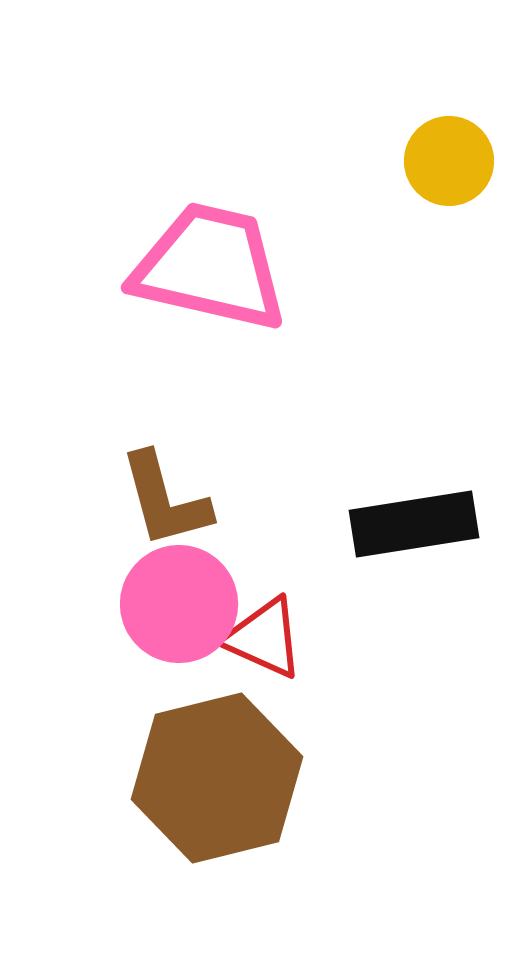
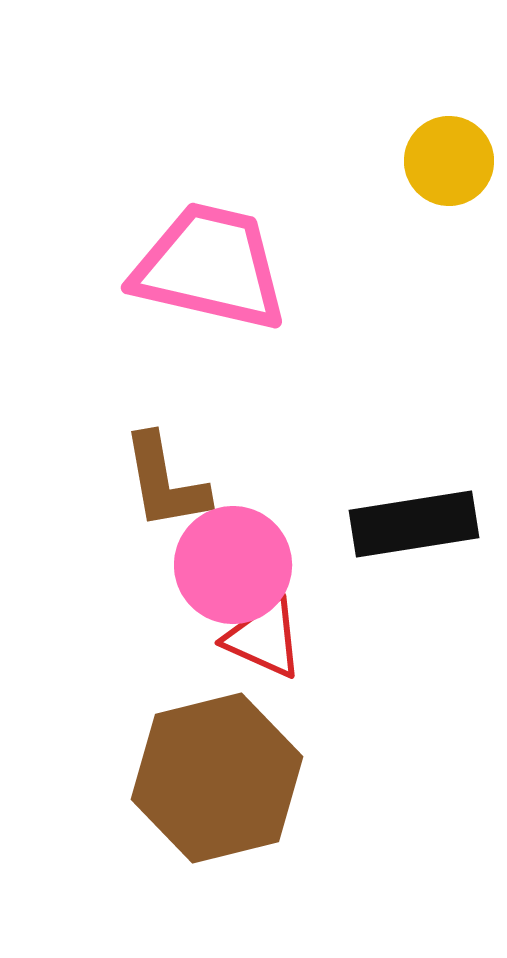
brown L-shape: moved 18 px up; rotated 5 degrees clockwise
pink circle: moved 54 px right, 39 px up
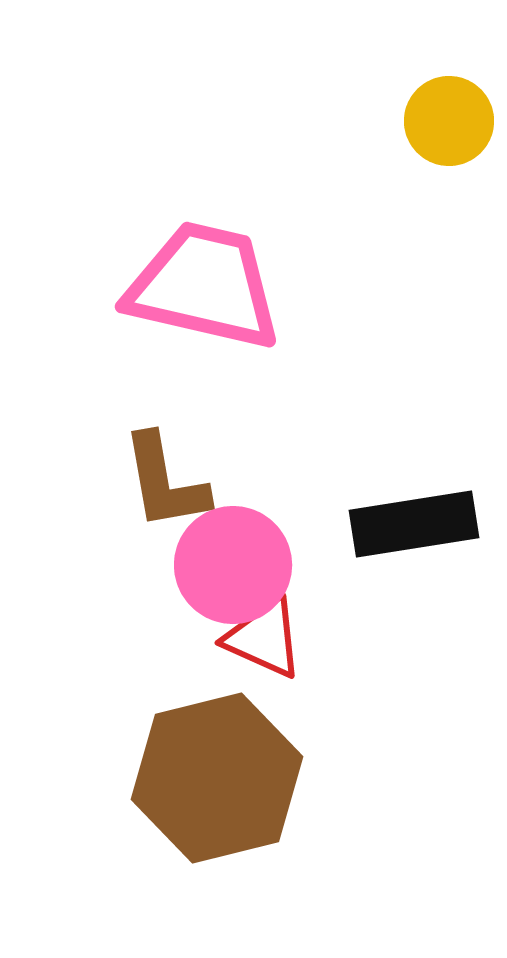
yellow circle: moved 40 px up
pink trapezoid: moved 6 px left, 19 px down
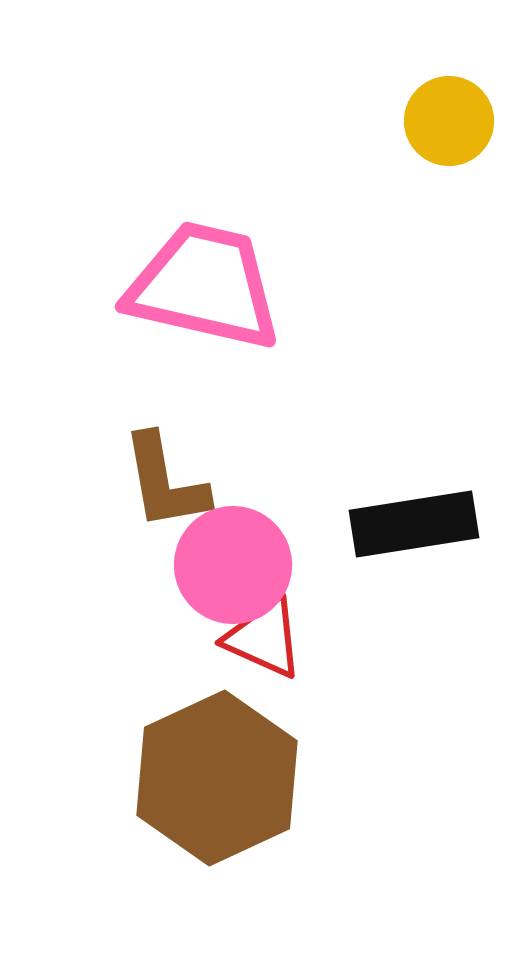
brown hexagon: rotated 11 degrees counterclockwise
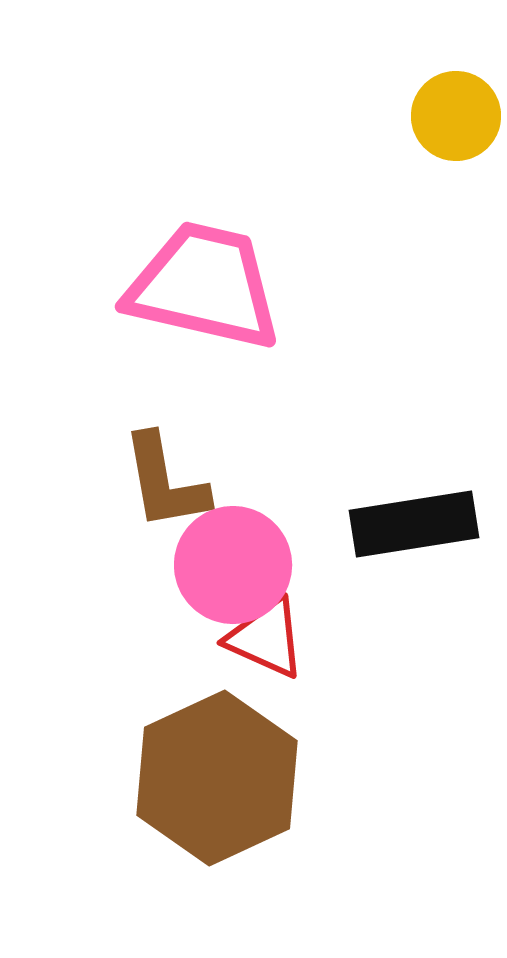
yellow circle: moved 7 px right, 5 px up
red triangle: moved 2 px right
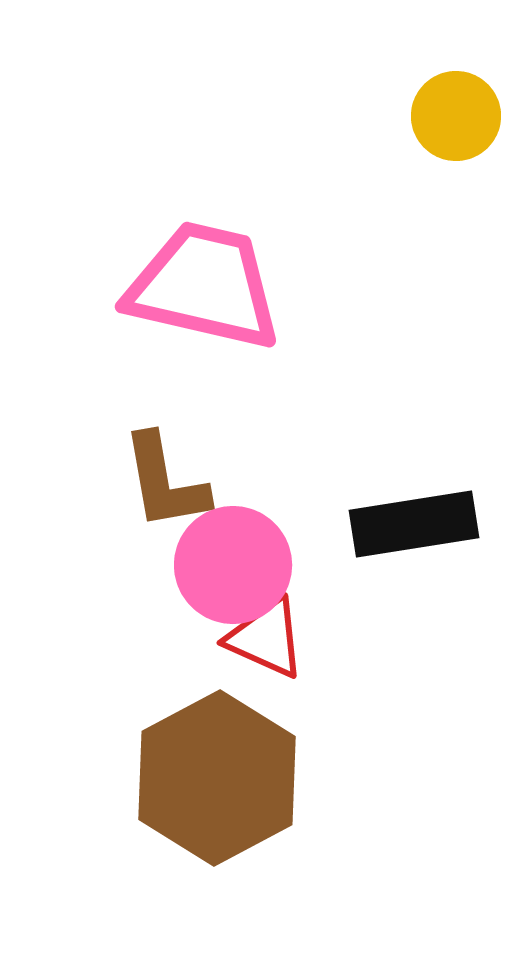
brown hexagon: rotated 3 degrees counterclockwise
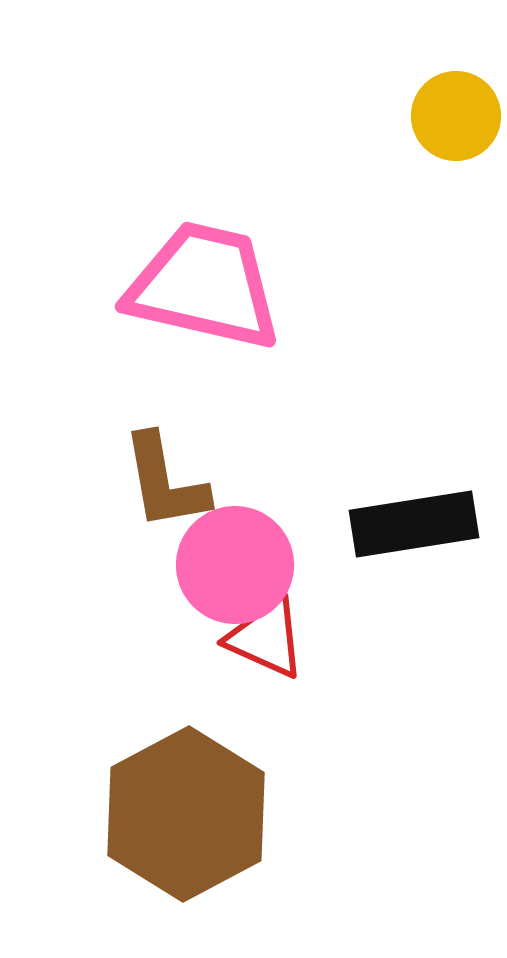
pink circle: moved 2 px right
brown hexagon: moved 31 px left, 36 px down
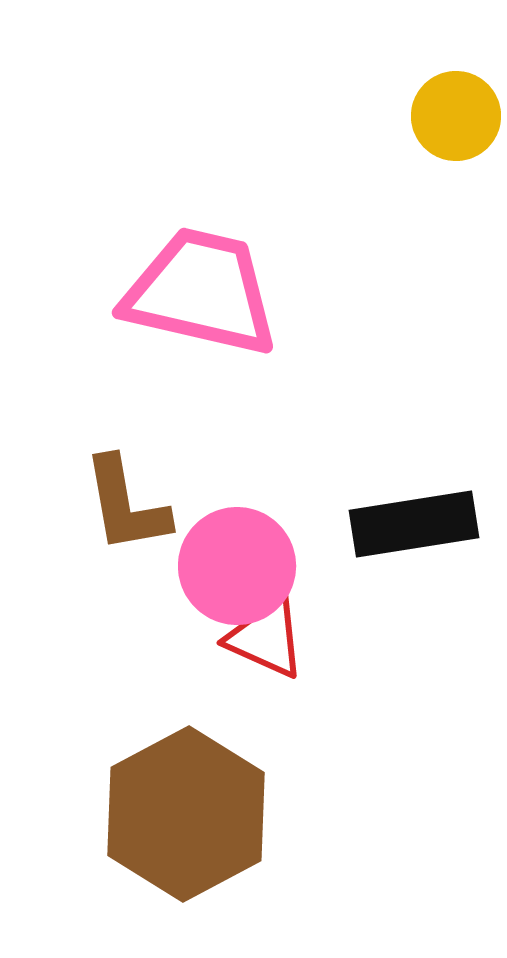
pink trapezoid: moved 3 px left, 6 px down
brown L-shape: moved 39 px left, 23 px down
pink circle: moved 2 px right, 1 px down
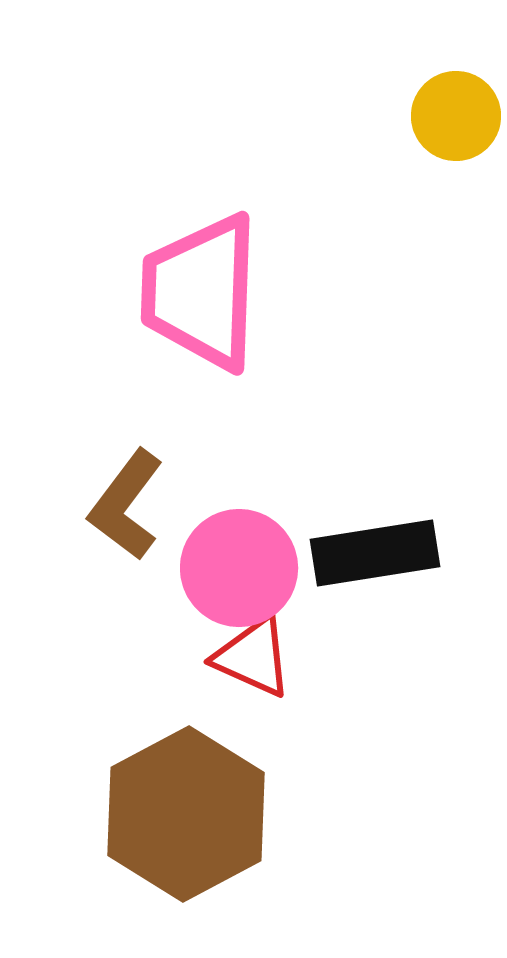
pink trapezoid: rotated 101 degrees counterclockwise
brown L-shape: rotated 47 degrees clockwise
black rectangle: moved 39 px left, 29 px down
pink circle: moved 2 px right, 2 px down
red triangle: moved 13 px left, 19 px down
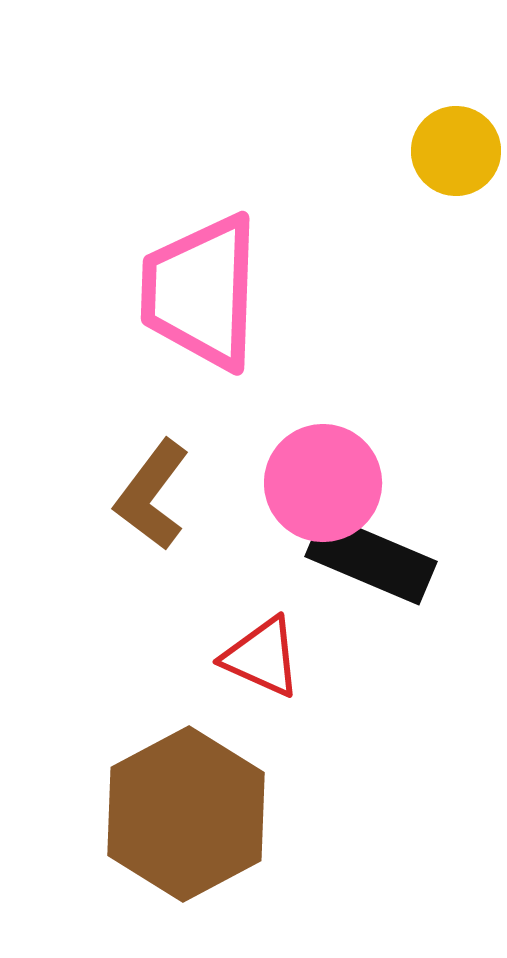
yellow circle: moved 35 px down
brown L-shape: moved 26 px right, 10 px up
black rectangle: moved 4 px left, 6 px down; rotated 32 degrees clockwise
pink circle: moved 84 px right, 85 px up
red triangle: moved 9 px right
